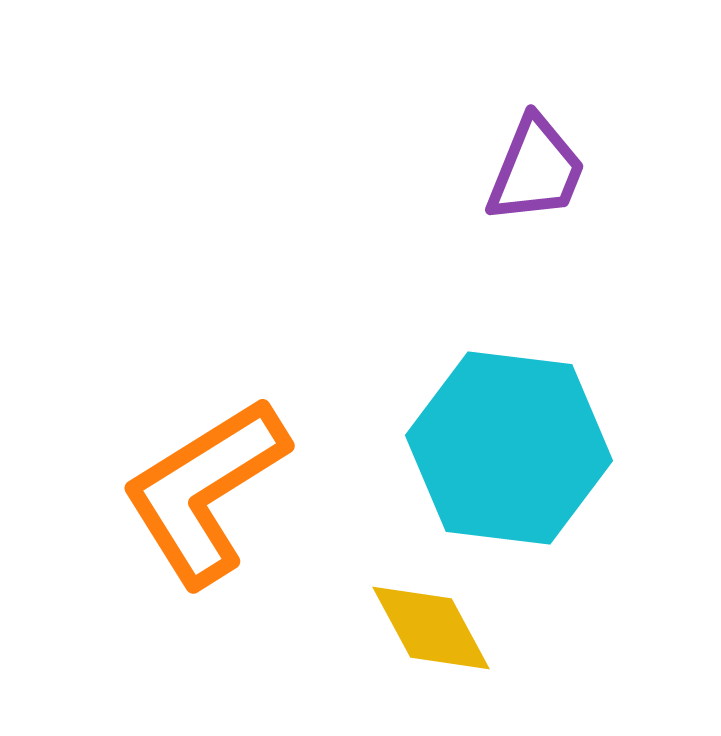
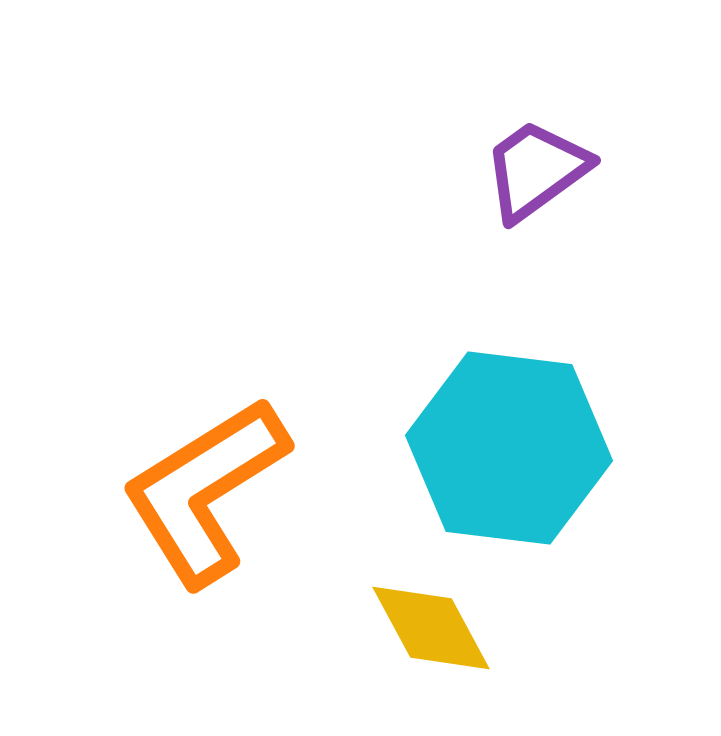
purple trapezoid: rotated 148 degrees counterclockwise
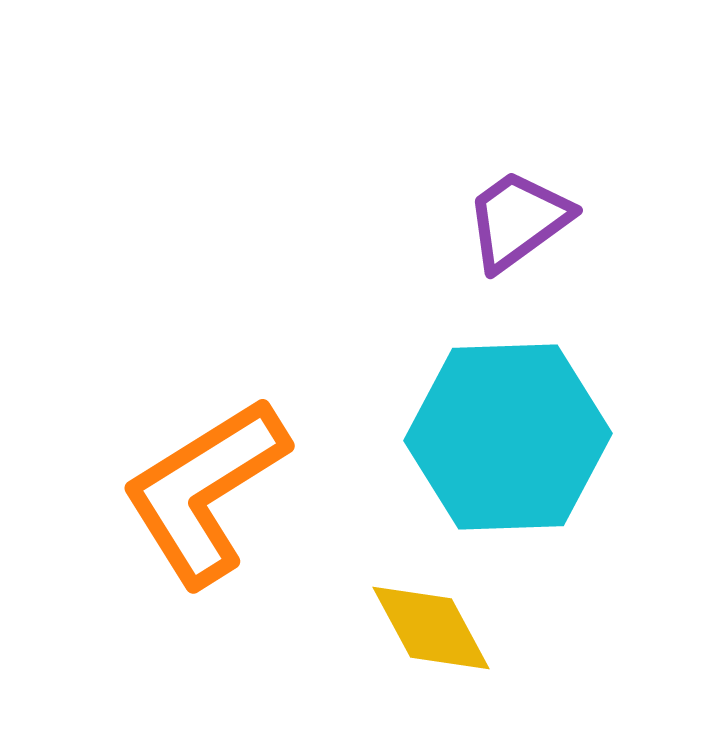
purple trapezoid: moved 18 px left, 50 px down
cyan hexagon: moved 1 px left, 11 px up; rotated 9 degrees counterclockwise
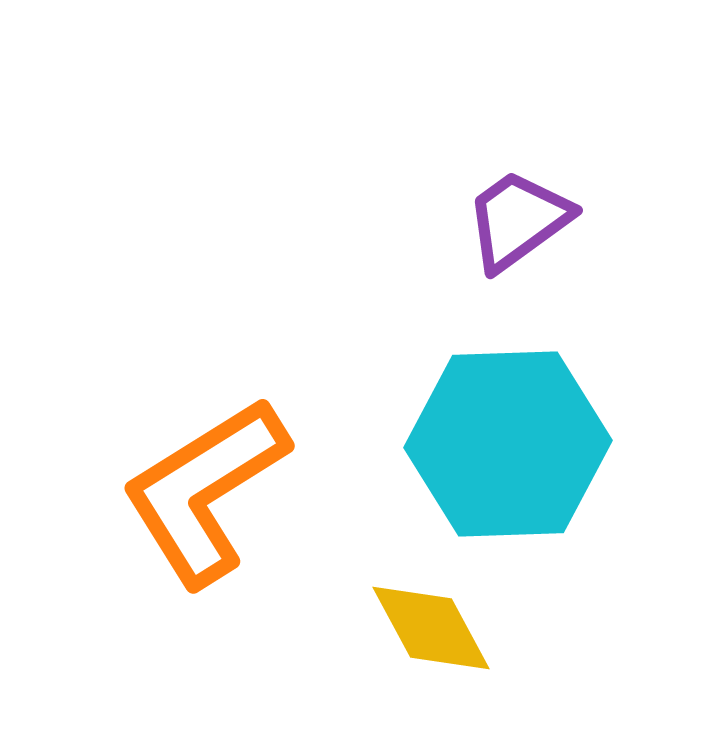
cyan hexagon: moved 7 px down
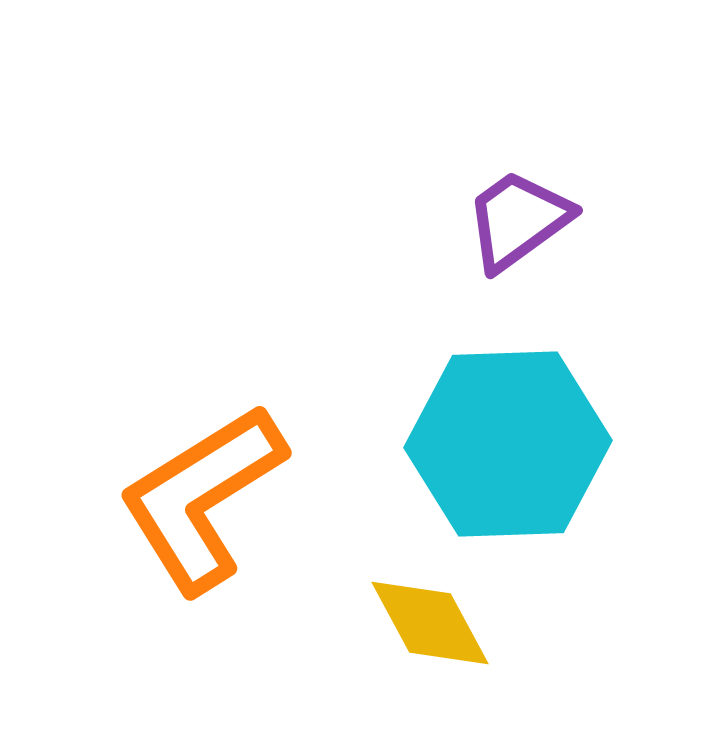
orange L-shape: moved 3 px left, 7 px down
yellow diamond: moved 1 px left, 5 px up
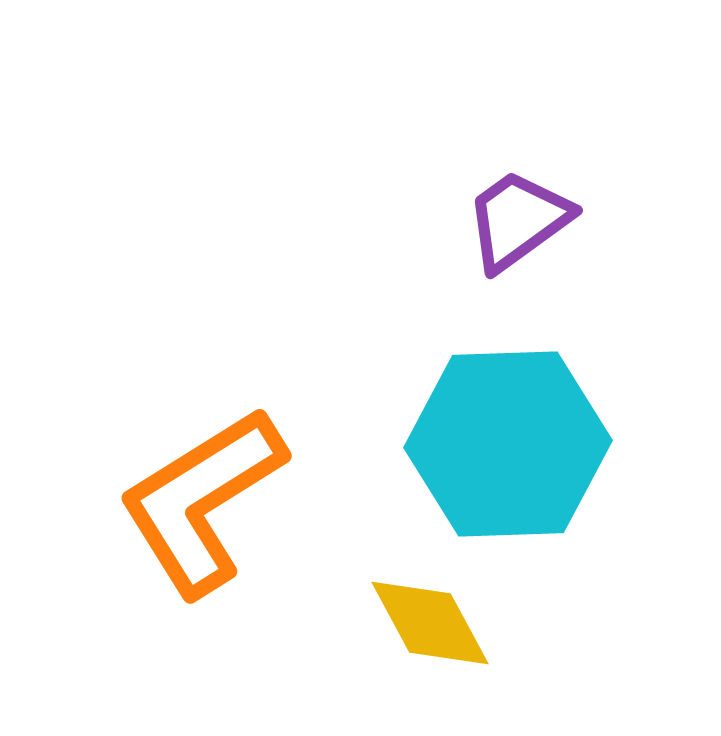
orange L-shape: moved 3 px down
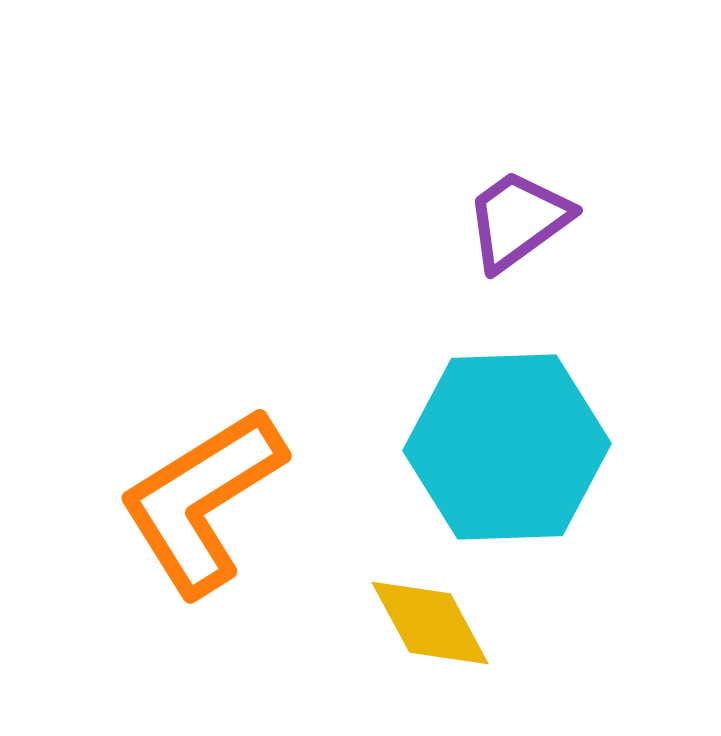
cyan hexagon: moved 1 px left, 3 px down
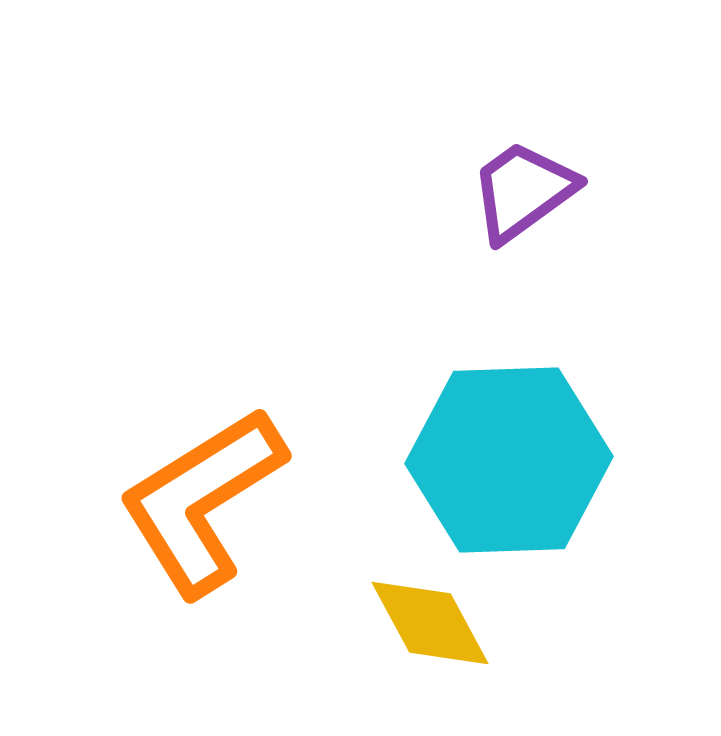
purple trapezoid: moved 5 px right, 29 px up
cyan hexagon: moved 2 px right, 13 px down
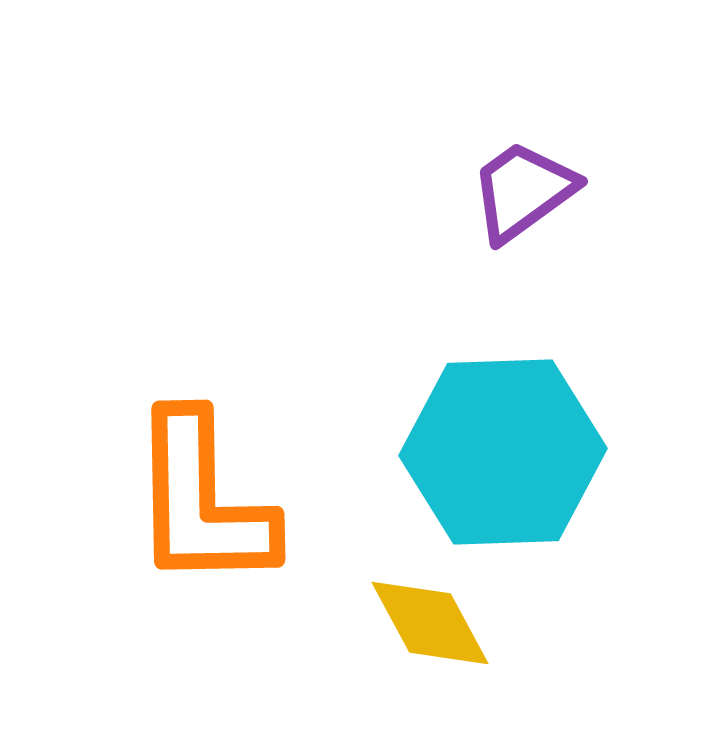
cyan hexagon: moved 6 px left, 8 px up
orange L-shape: rotated 59 degrees counterclockwise
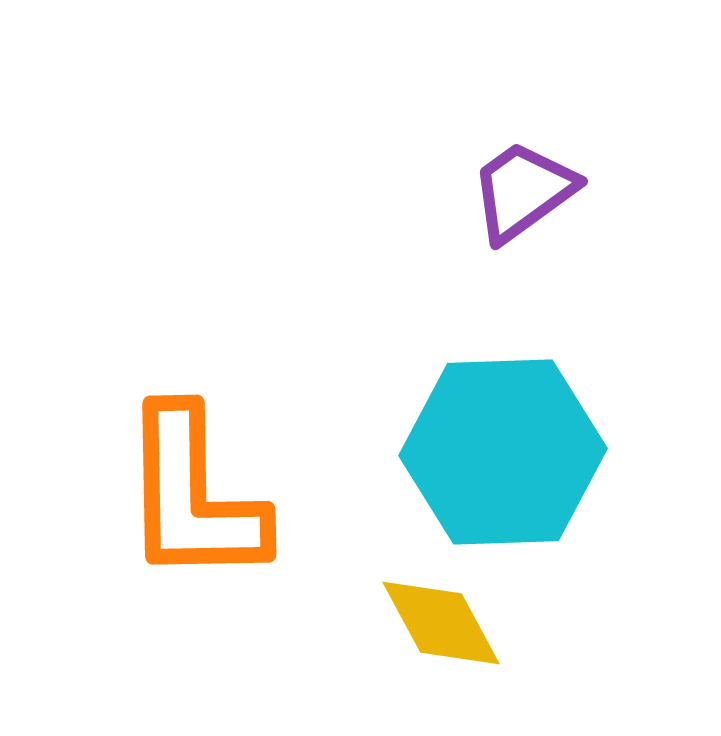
orange L-shape: moved 9 px left, 5 px up
yellow diamond: moved 11 px right
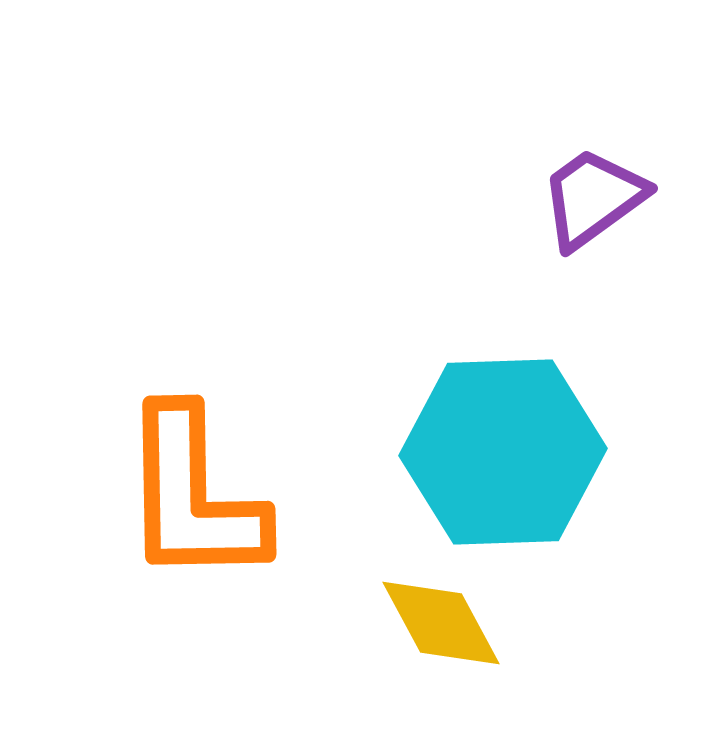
purple trapezoid: moved 70 px right, 7 px down
